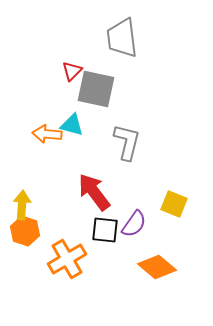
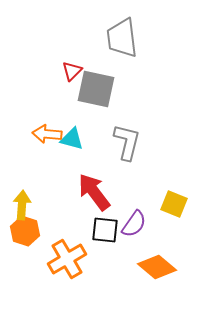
cyan triangle: moved 14 px down
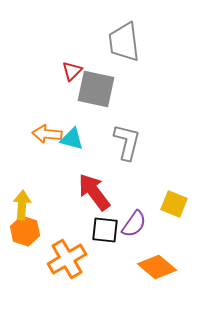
gray trapezoid: moved 2 px right, 4 px down
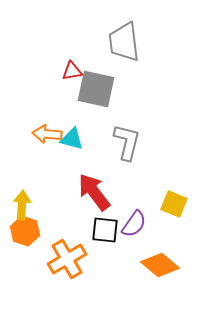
red triangle: rotated 35 degrees clockwise
orange diamond: moved 3 px right, 2 px up
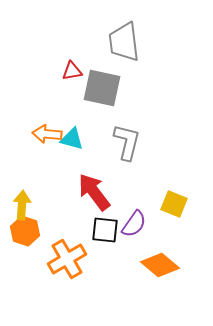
gray square: moved 6 px right, 1 px up
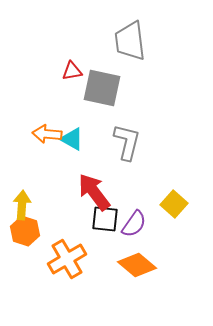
gray trapezoid: moved 6 px right, 1 px up
cyan triangle: rotated 15 degrees clockwise
yellow square: rotated 20 degrees clockwise
black square: moved 11 px up
orange diamond: moved 23 px left
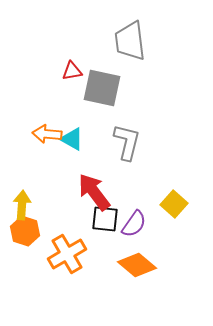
orange cross: moved 5 px up
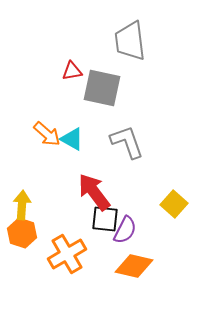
orange arrow: rotated 144 degrees counterclockwise
gray L-shape: rotated 33 degrees counterclockwise
purple semicircle: moved 9 px left, 6 px down; rotated 8 degrees counterclockwise
orange hexagon: moved 3 px left, 2 px down
orange diamond: moved 3 px left, 1 px down; rotated 27 degrees counterclockwise
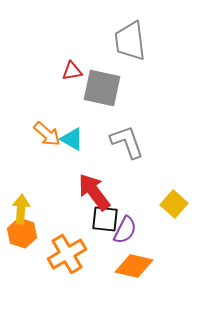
yellow arrow: moved 1 px left, 4 px down
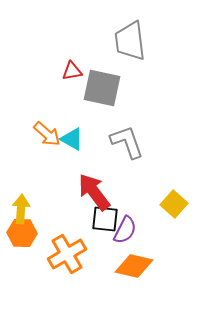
orange hexagon: rotated 16 degrees counterclockwise
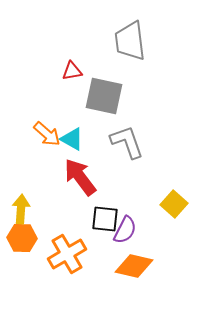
gray square: moved 2 px right, 8 px down
red arrow: moved 14 px left, 15 px up
orange hexagon: moved 5 px down
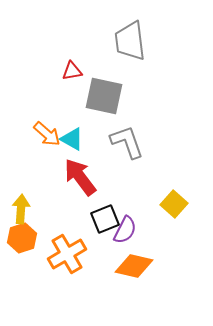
black square: rotated 28 degrees counterclockwise
orange hexagon: rotated 20 degrees counterclockwise
